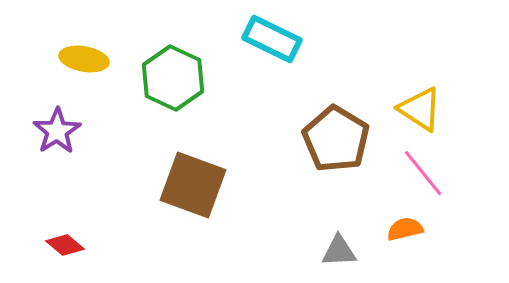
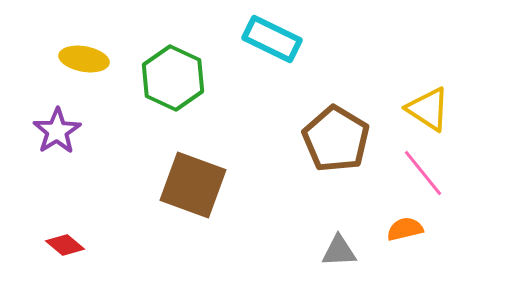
yellow triangle: moved 8 px right
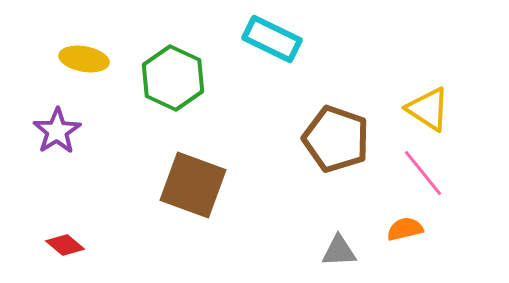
brown pentagon: rotated 12 degrees counterclockwise
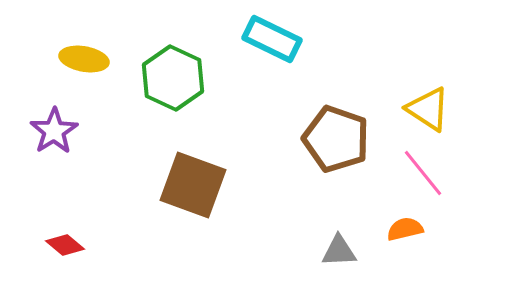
purple star: moved 3 px left
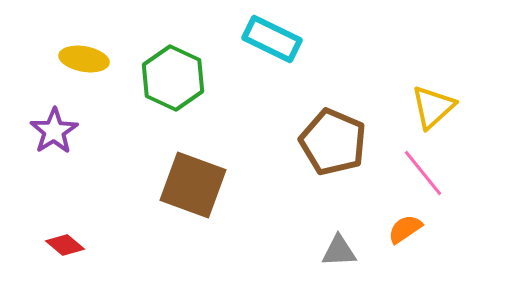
yellow triangle: moved 5 px right, 2 px up; rotated 45 degrees clockwise
brown pentagon: moved 3 px left, 3 px down; rotated 4 degrees clockwise
orange semicircle: rotated 21 degrees counterclockwise
